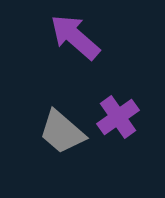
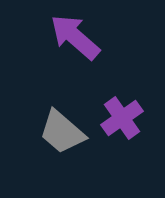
purple cross: moved 4 px right, 1 px down
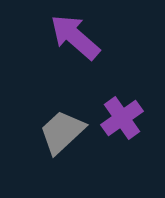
gray trapezoid: rotated 96 degrees clockwise
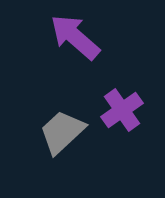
purple cross: moved 8 px up
